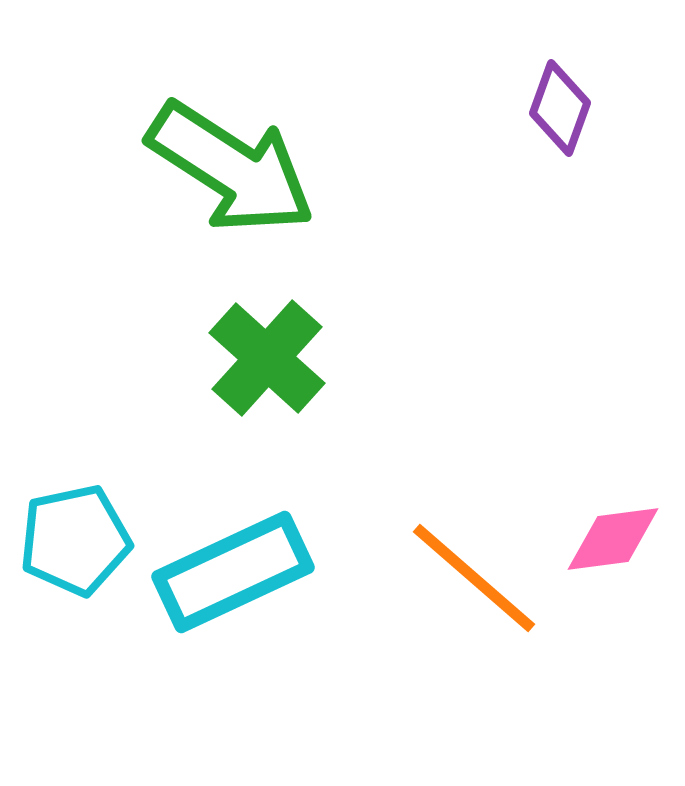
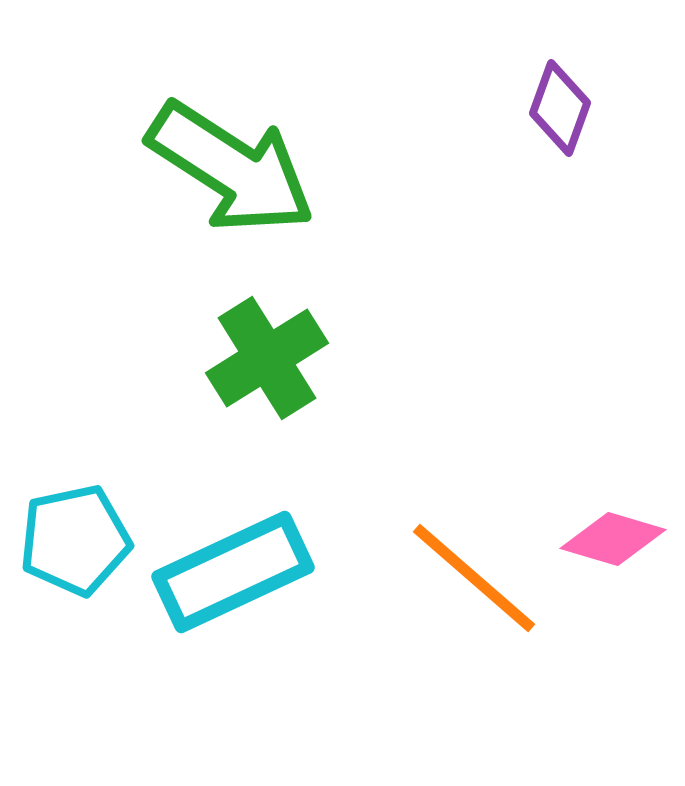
green cross: rotated 16 degrees clockwise
pink diamond: rotated 24 degrees clockwise
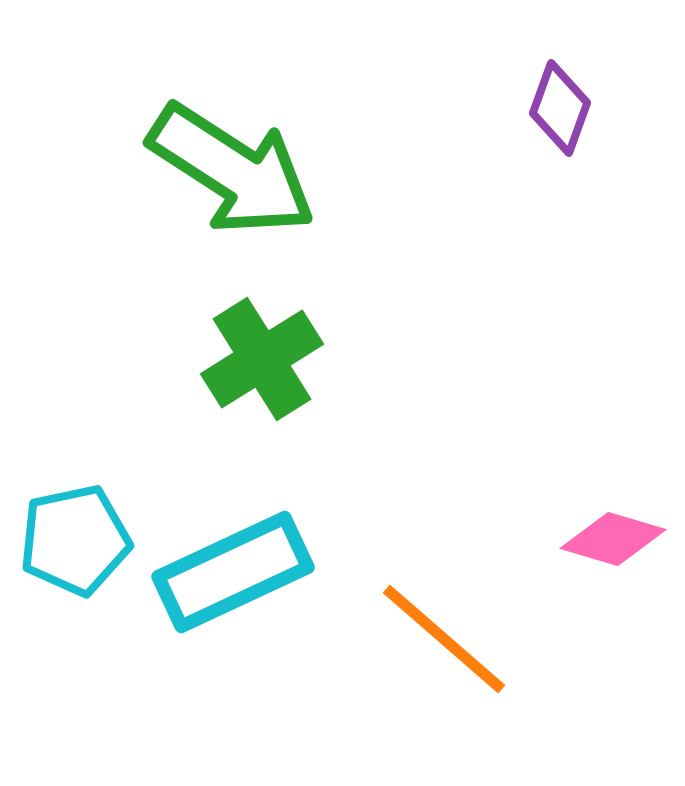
green arrow: moved 1 px right, 2 px down
green cross: moved 5 px left, 1 px down
orange line: moved 30 px left, 61 px down
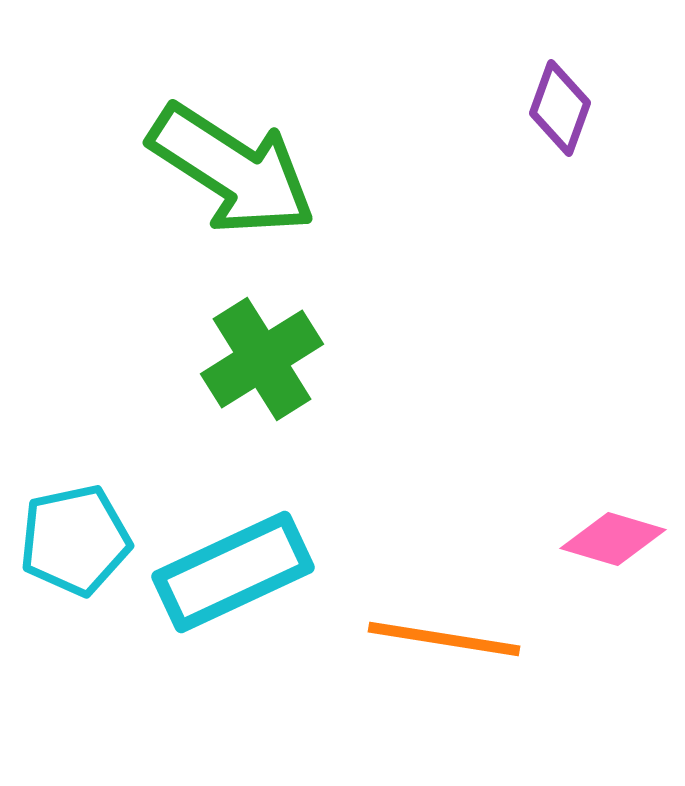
orange line: rotated 32 degrees counterclockwise
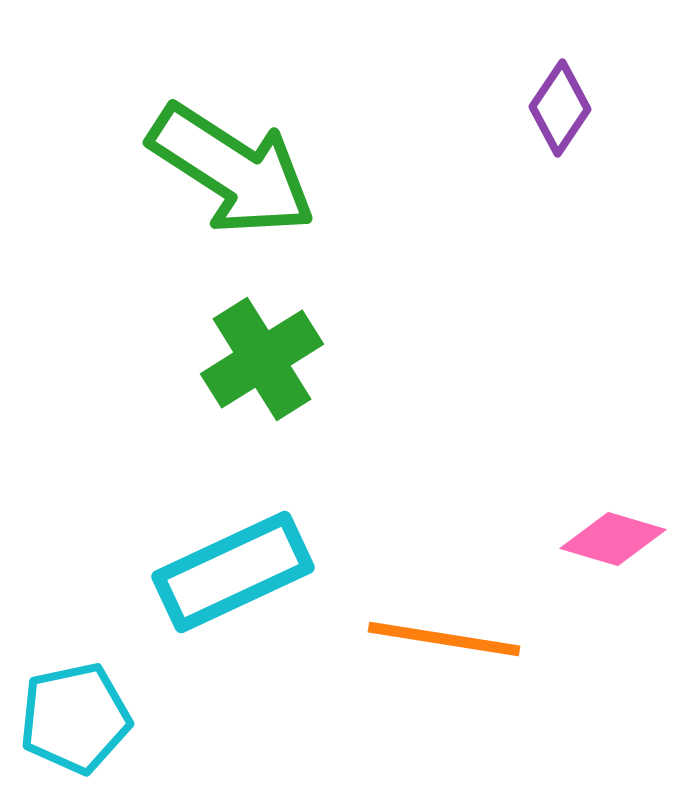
purple diamond: rotated 14 degrees clockwise
cyan pentagon: moved 178 px down
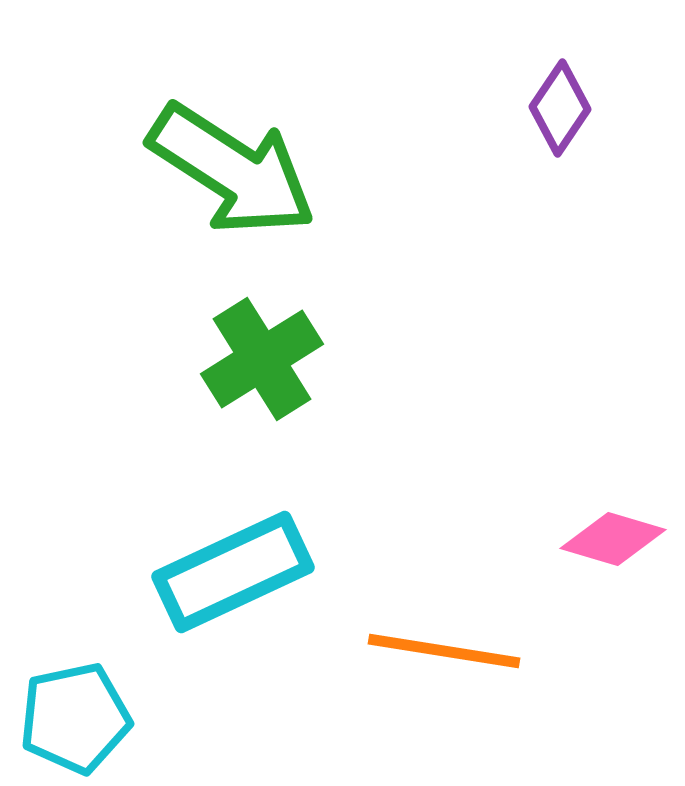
orange line: moved 12 px down
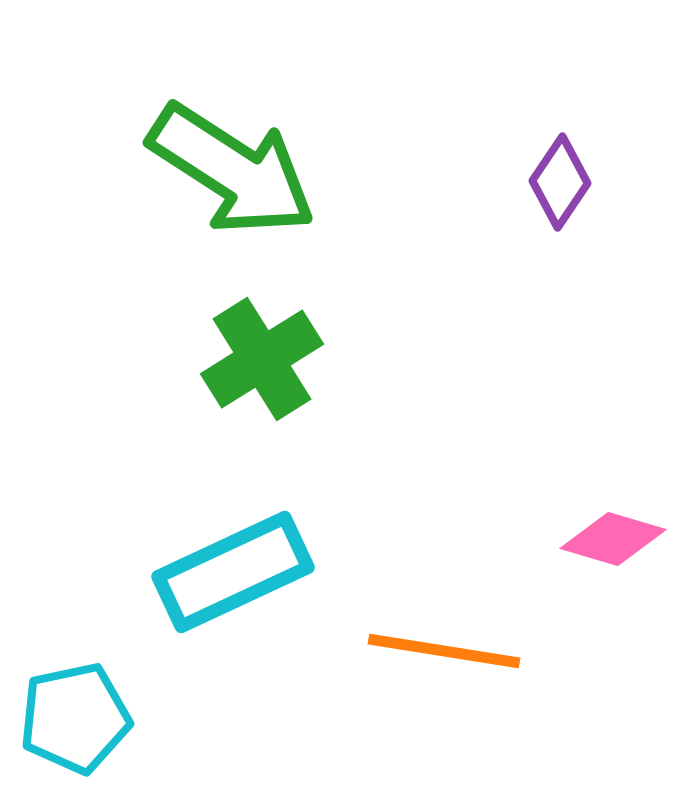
purple diamond: moved 74 px down
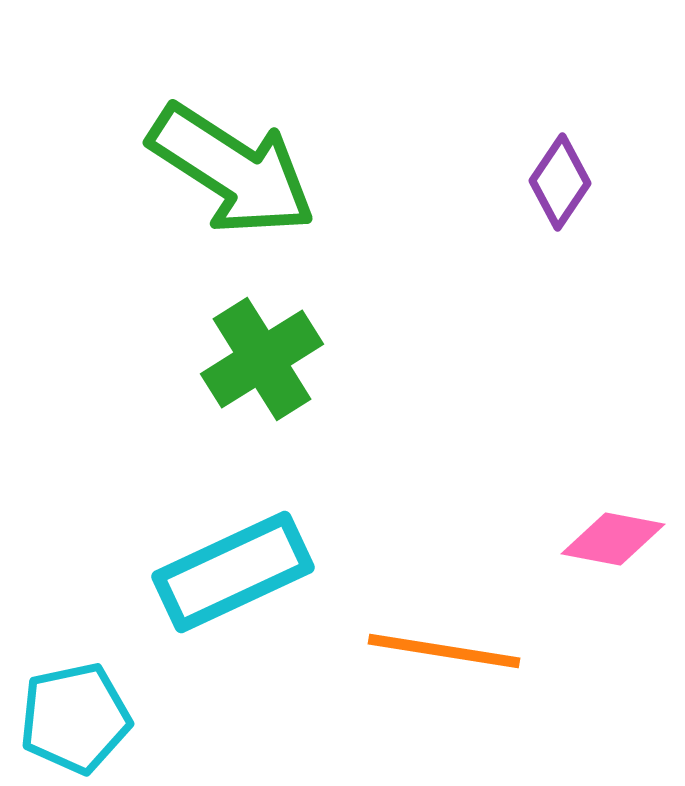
pink diamond: rotated 6 degrees counterclockwise
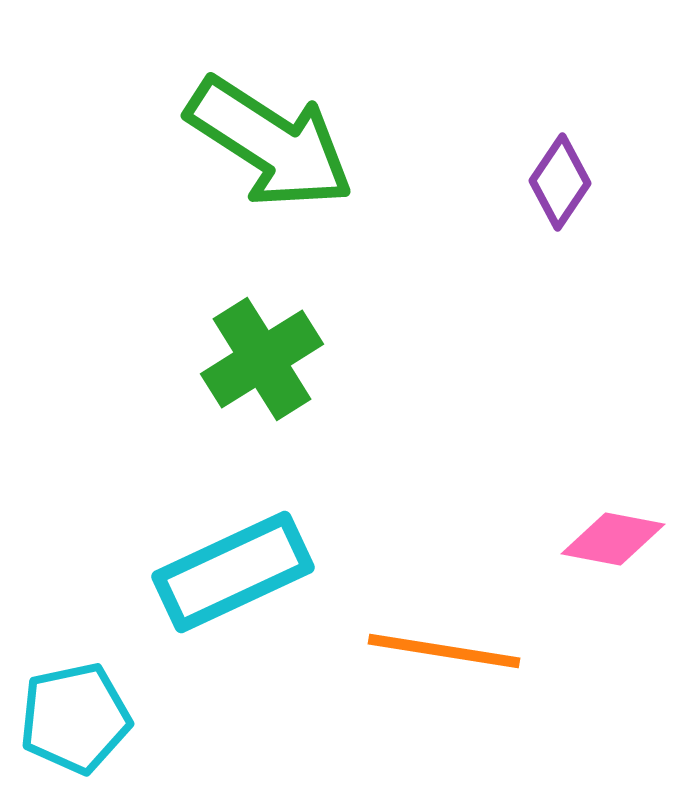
green arrow: moved 38 px right, 27 px up
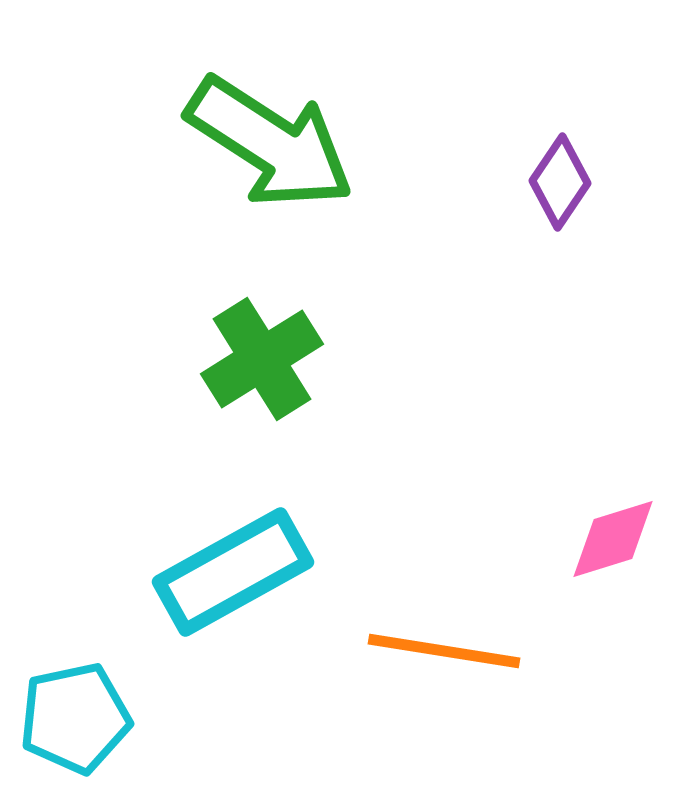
pink diamond: rotated 28 degrees counterclockwise
cyan rectangle: rotated 4 degrees counterclockwise
